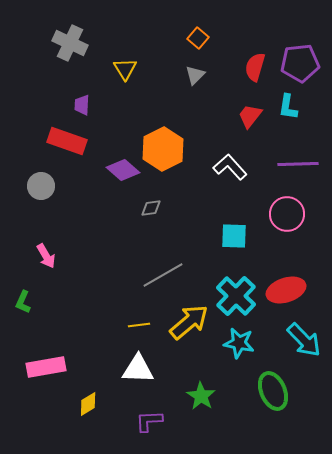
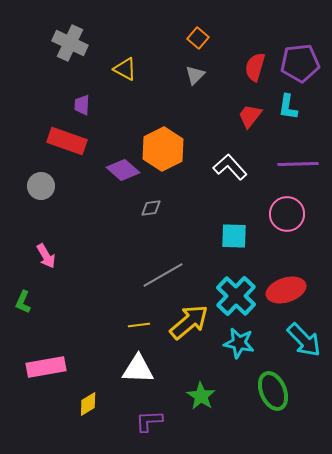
yellow triangle: rotated 30 degrees counterclockwise
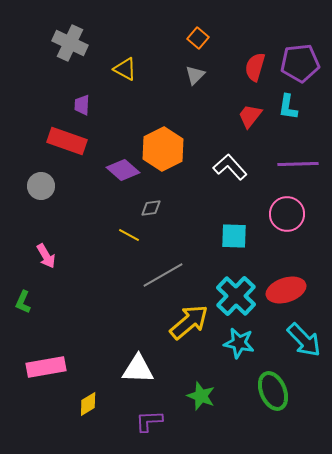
yellow line: moved 10 px left, 90 px up; rotated 35 degrees clockwise
green star: rotated 12 degrees counterclockwise
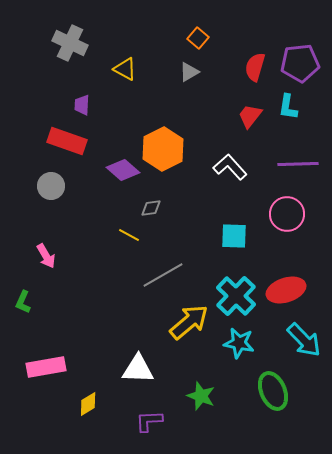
gray triangle: moved 6 px left, 3 px up; rotated 15 degrees clockwise
gray circle: moved 10 px right
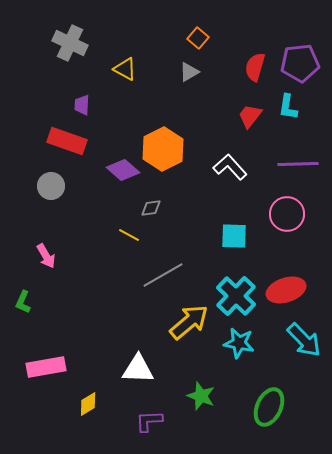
green ellipse: moved 4 px left, 16 px down; rotated 48 degrees clockwise
